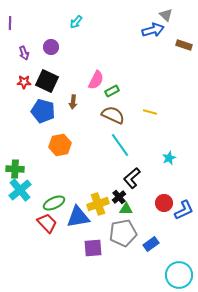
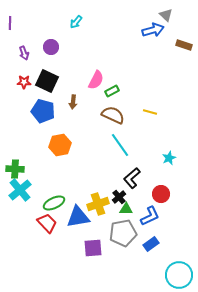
red circle: moved 3 px left, 9 px up
blue L-shape: moved 34 px left, 6 px down
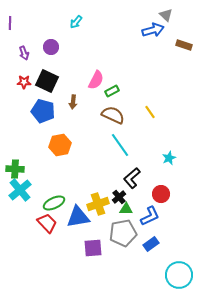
yellow line: rotated 40 degrees clockwise
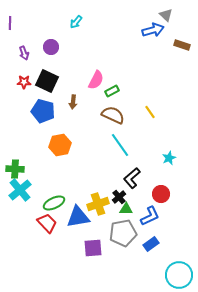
brown rectangle: moved 2 px left
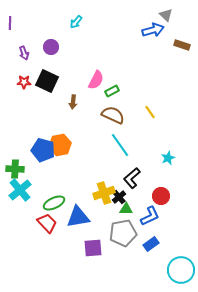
blue pentagon: moved 39 px down
cyan star: moved 1 px left
red circle: moved 2 px down
yellow cross: moved 6 px right, 11 px up
cyan circle: moved 2 px right, 5 px up
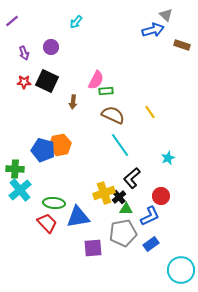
purple line: moved 2 px right, 2 px up; rotated 48 degrees clockwise
green rectangle: moved 6 px left; rotated 24 degrees clockwise
green ellipse: rotated 30 degrees clockwise
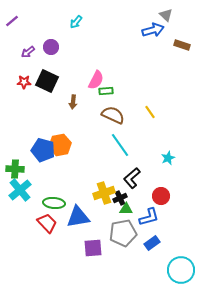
purple arrow: moved 4 px right, 1 px up; rotated 72 degrees clockwise
black cross: moved 1 px right, 1 px down; rotated 16 degrees clockwise
blue L-shape: moved 1 px left, 1 px down; rotated 10 degrees clockwise
blue rectangle: moved 1 px right, 1 px up
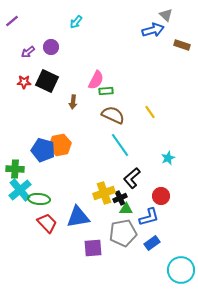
green ellipse: moved 15 px left, 4 px up
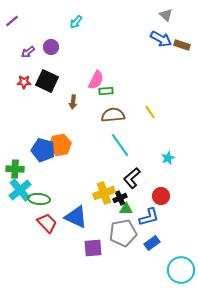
blue arrow: moved 8 px right, 9 px down; rotated 45 degrees clockwise
brown semicircle: rotated 30 degrees counterclockwise
blue triangle: moved 2 px left; rotated 35 degrees clockwise
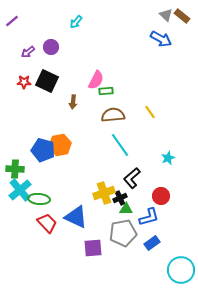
brown rectangle: moved 29 px up; rotated 21 degrees clockwise
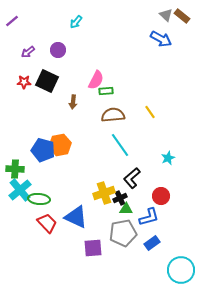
purple circle: moved 7 px right, 3 px down
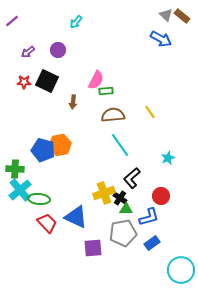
black cross: rotated 32 degrees counterclockwise
